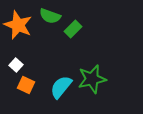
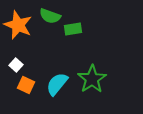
green rectangle: rotated 36 degrees clockwise
green star: rotated 20 degrees counterclockwise
cyan semicircle: moved 4 px left, 3 px up
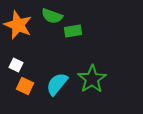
green semicircle: moved 2 px right
green rectangle: moved 2 px down
white square: rotated 16 degrees counterclockwise
orange square: moved 1 px left, 1 px down
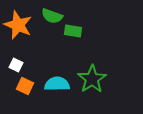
green rectangle: rotated 18 degrees clockwise
cyan semicircle: rotated 50 degrees clockwise
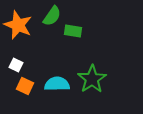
green semicircle: rotated 75 degrees counterclockwise
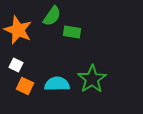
orange star: moved 5 px down
green rectangle: moved 1 px left, 1 px down
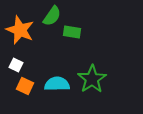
orange star: moved 2 px right
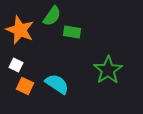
green star: moved 16 px right, 9 px up
cyan semicircle: rotated 35 degrees clockwise
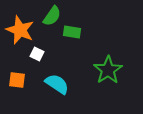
white square: moved 21 px right, 11 px up
orange square: moved 8 px left, 6 px up; rotated 18 degrees counterclockwise
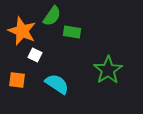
orange star: moved 2 px right, 1 px down
white square: moved 2 px left, 1 px down
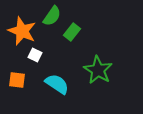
green rectangle: rotated 60 degrees counterclockwise
green star: moved 10 px left; rotated 8 degrees counterclockwise
